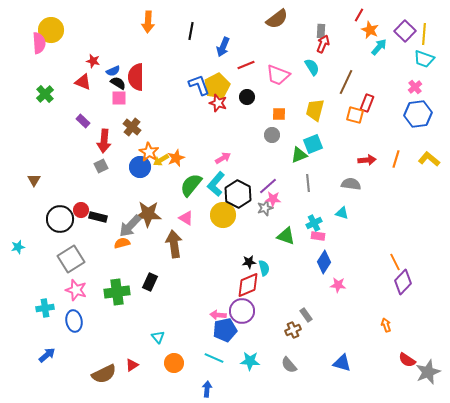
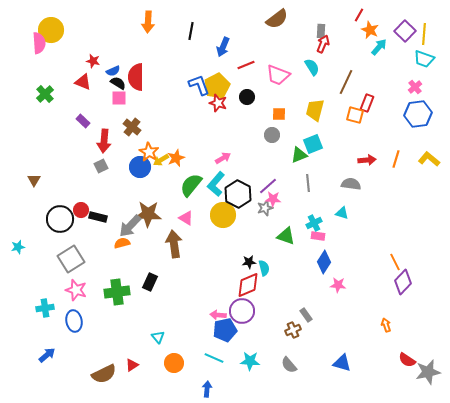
gray star at (428, 372): rotated 10 degrees clockwise
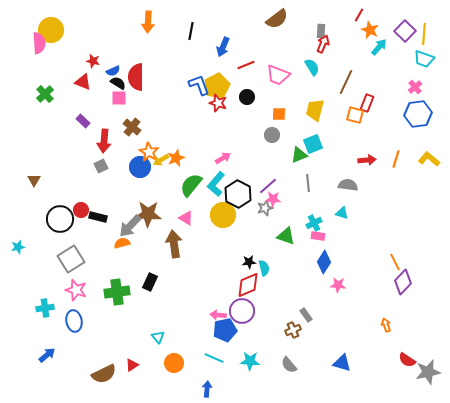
gray semicircle at (351, 184): moved 3 px left, 1 px down
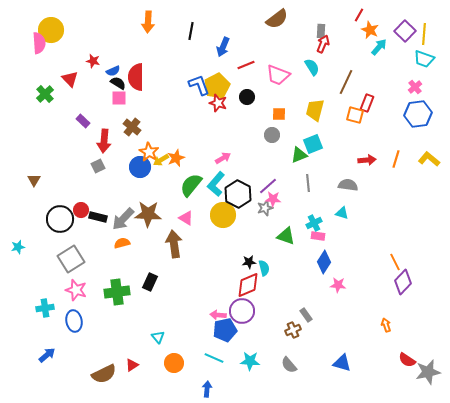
red triangle at (83, 82): moved 13 px left, 3 px up; rotated 24 degrees clockwise
gray square at (101, 166): moved 3 px left
gray arrow at (130, 226): moved 7 px left, 7 px up
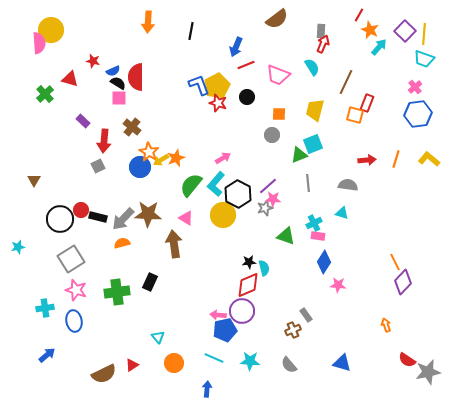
blue arrow at (223, 47): moved 13 px right
red triangle at (70, 79): rotated 30 degrees counterclockwise
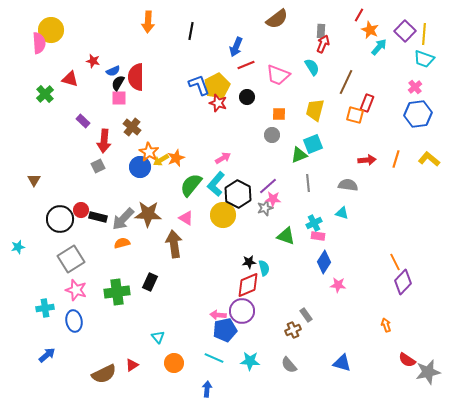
black semicircle at (118, 83): rotated 91 degrees counterclockwise
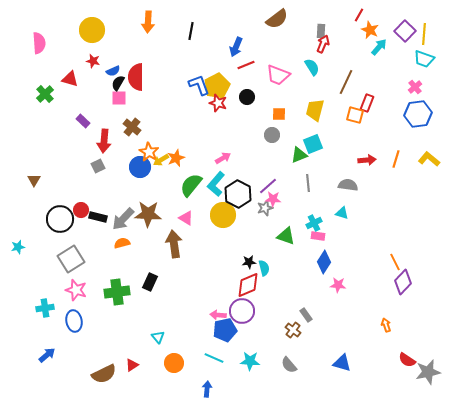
yellow circle at (51, 30): moved 41 px right
brown cross at (293, 330): rotated 28 degrees counterclockwise
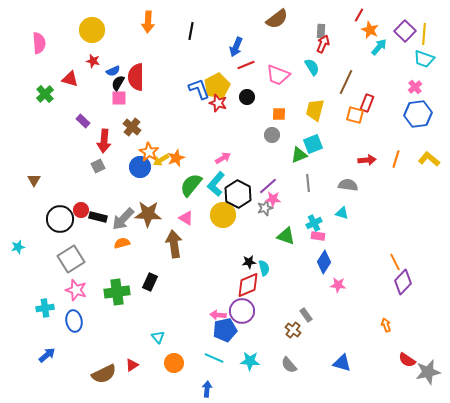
blue L-shape at (199, 85): moved 4 px down
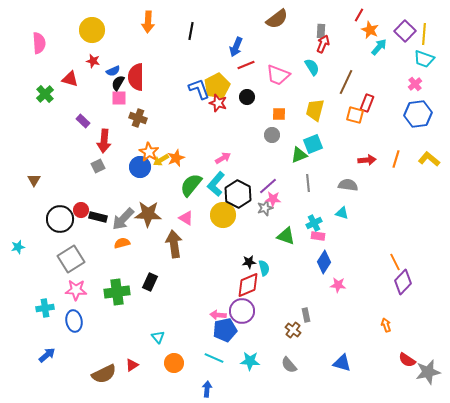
pink cross at (415, 87): moved 3 px up
brown cross at (132, 127): moved 6 px right, 9 px up; rotated 18 degrees counterclockwise
pink star at (76, 290): rotated 15 degrees counterclockwise
gray rectangle at (306, 315): rotated 24 degrees clockwise
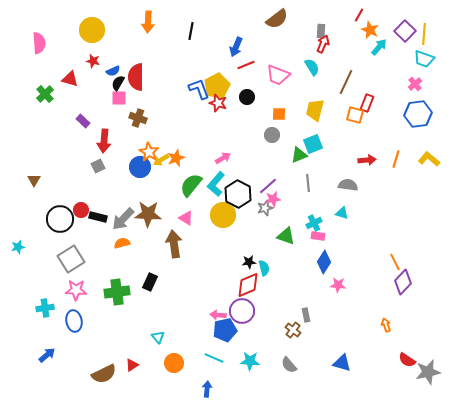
pink star at (273, 199): rotated 14 degrees counterclockwise
